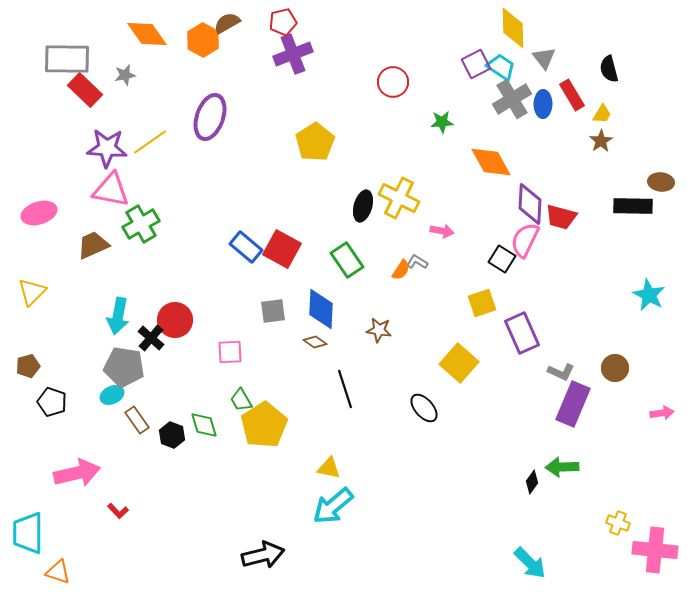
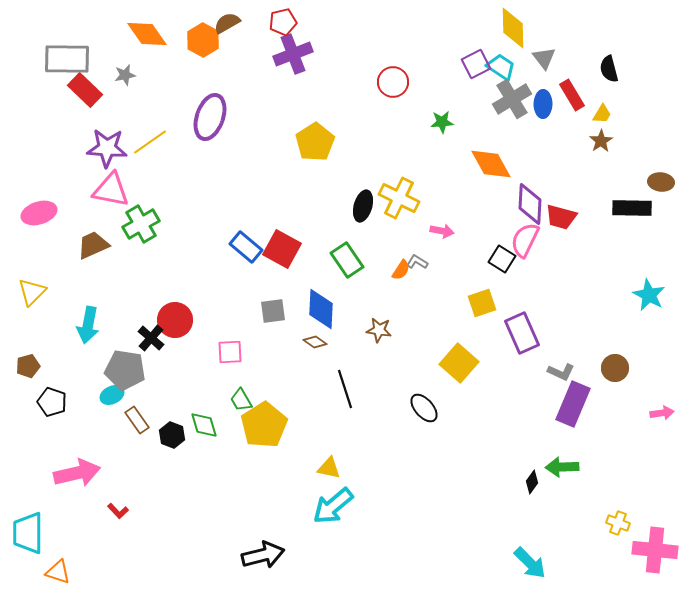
orange diamond at (491, 162): moved 2 px down
black rectangle at (633, 206): moved 1 px left, 2 px down
cyan arrow at (118, 316): moved 30 px left, 9 px down
gray pentagon at (124, 367): moved 1 px right, 3 px down
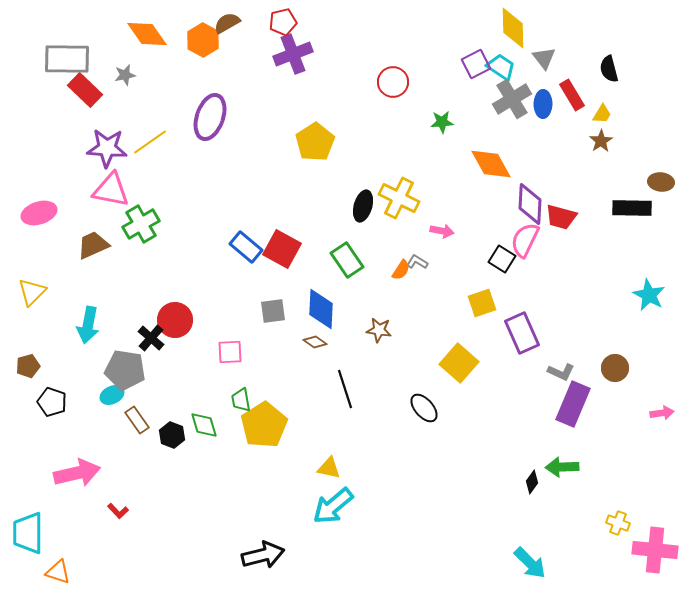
green trapezoid at (241, 400): rotated 20 degrees clockwise
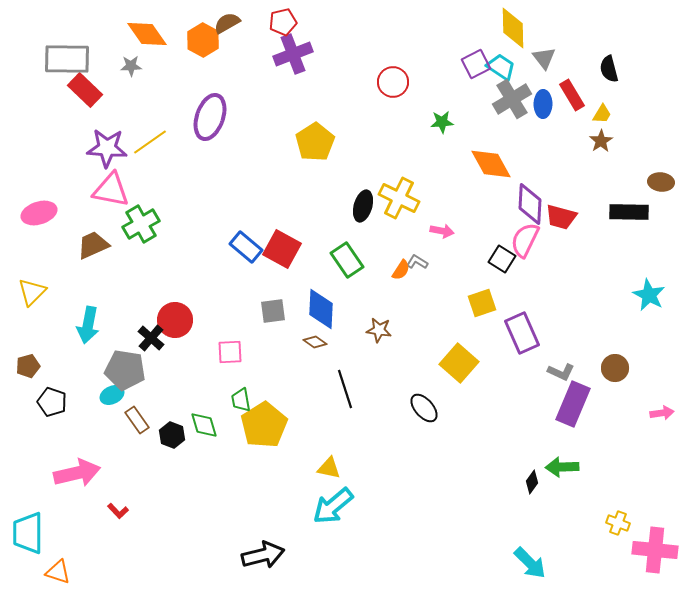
gray star at (125, 75): moved 6 px right, 9 px up; rotated 10 degrees clockwise
black rectangle at (632, 208): moved 3 px left, 4 px down
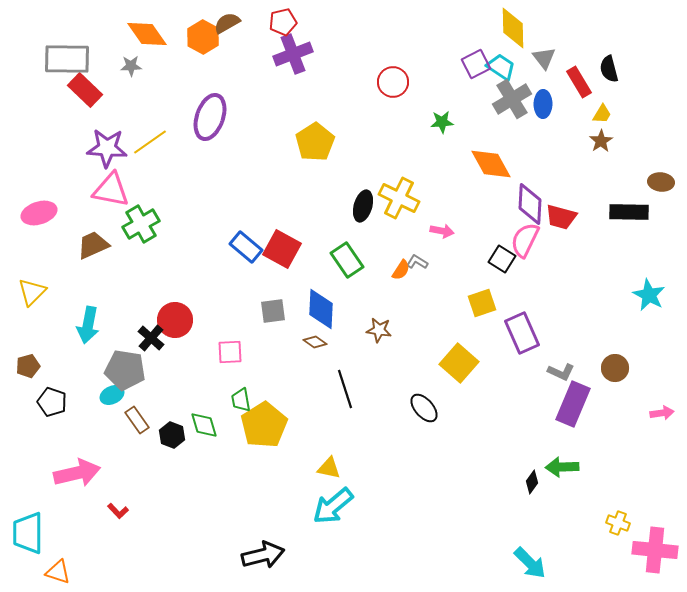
orange hexagon at (203, 40): moved 3 px up
red rectangle at (572, 95): moved 7 px right, 13 px up
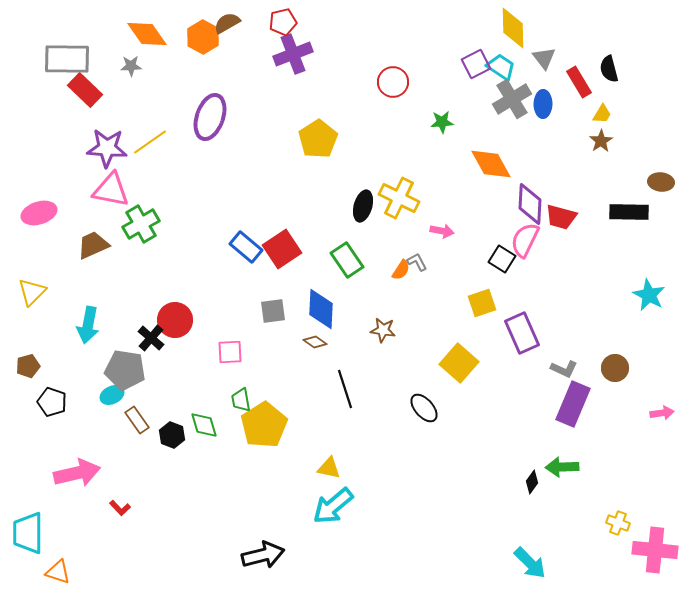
yellow pentagon at (315, 142): moved 3 px right, 3 px up
red square at (282, 249): rotated 27 degrees clockwise
gray L-shape at (417, 262): rotated 30 degrees clockwise
brown star at (379, 330): moved 4 px right
gray L-shape at (561, 372): moved 3 px right, 3 px up
red L-shape at (118, 511): moved 2 px right, 3 px up
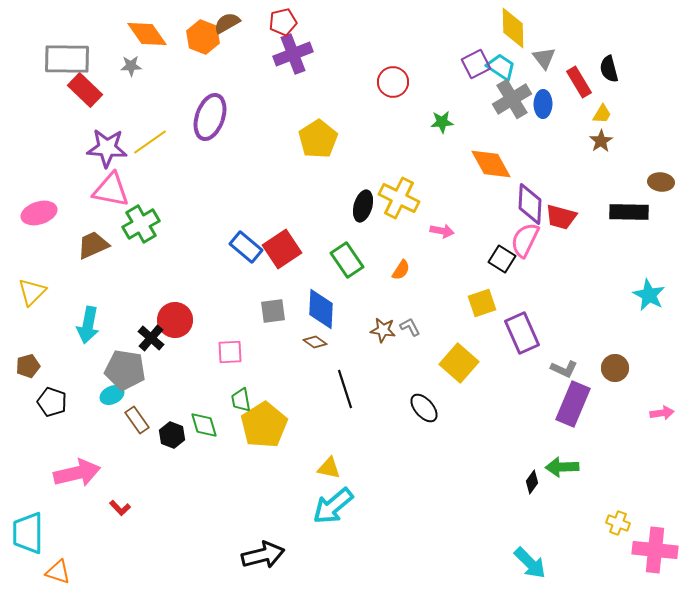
orange hexagon at (203, 37): rotated 8 degrees counterclockwise
gray L-shape at (417, 262): moved 7 px left, 65 px down
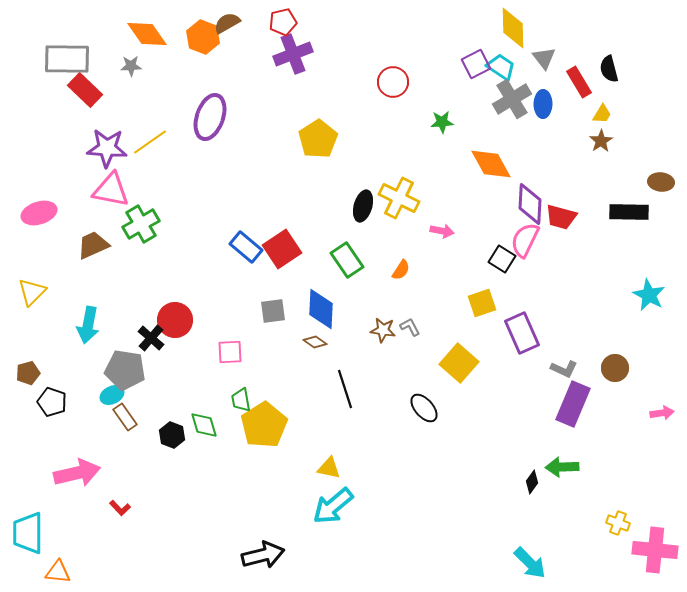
brown pentagon at (28, 366): moved 7 px down
brown rectangle at (137, 420): moved 12 px left, 3 px up
orange triangle at (58, 572): rotated 12 degrees counterclockwise
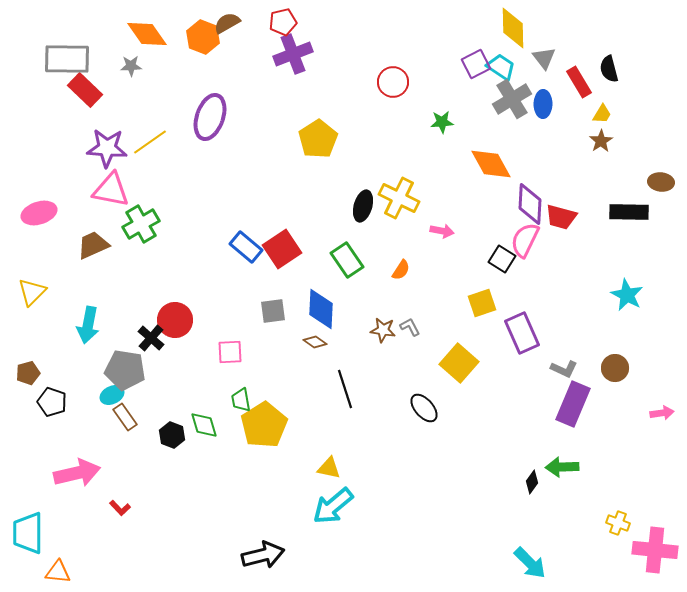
cyan star at (649, 295): moved 22 px left
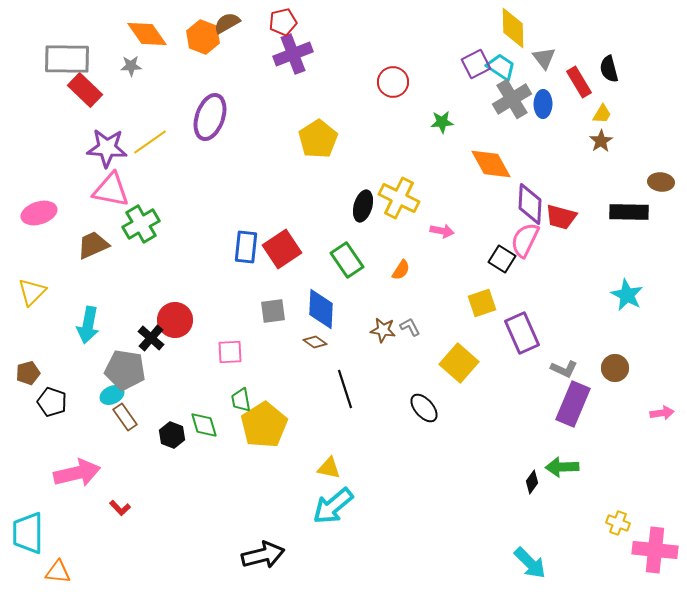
blue rectangle at (246, 247): rotated 56 degrees clockwise
